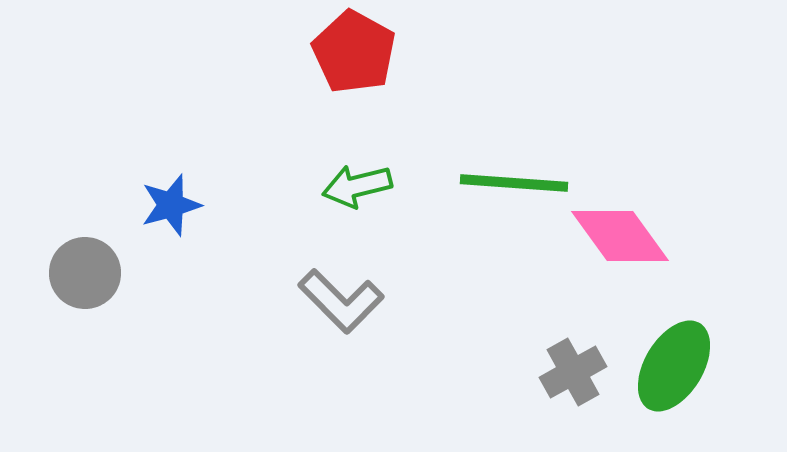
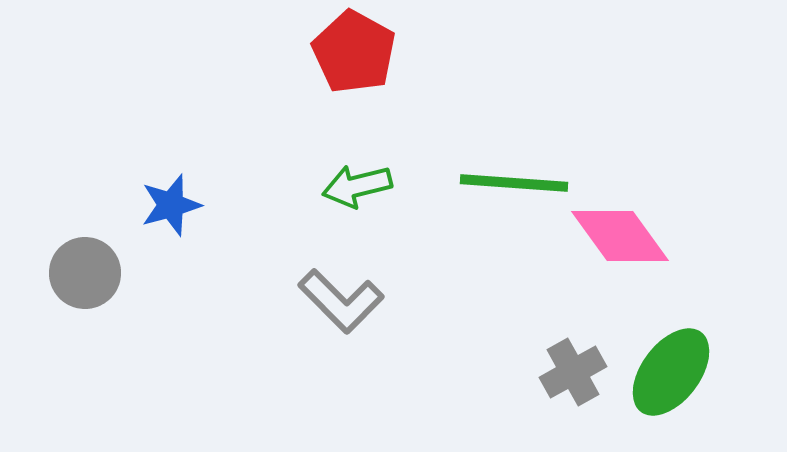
green ellipse: moved 3 px left, 6 px down; rotated 6 degrees clockwise
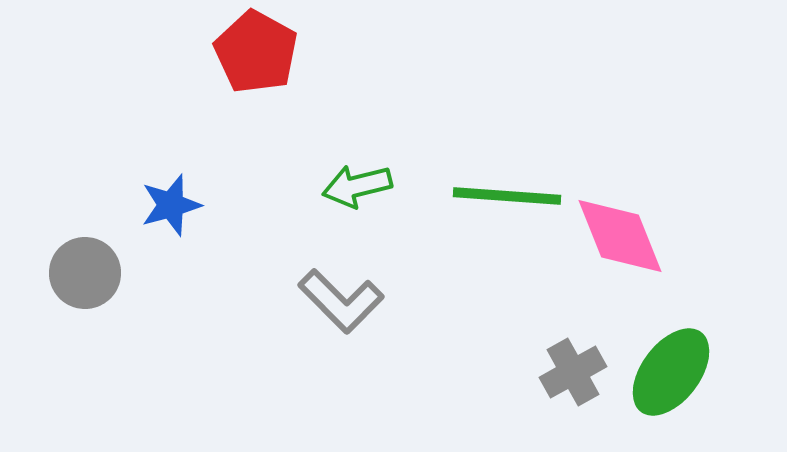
red pentagon: moved 98 px left
green line: moved 7 px left, 13 px down
pink diamond: rotated 14 degrees clockwise
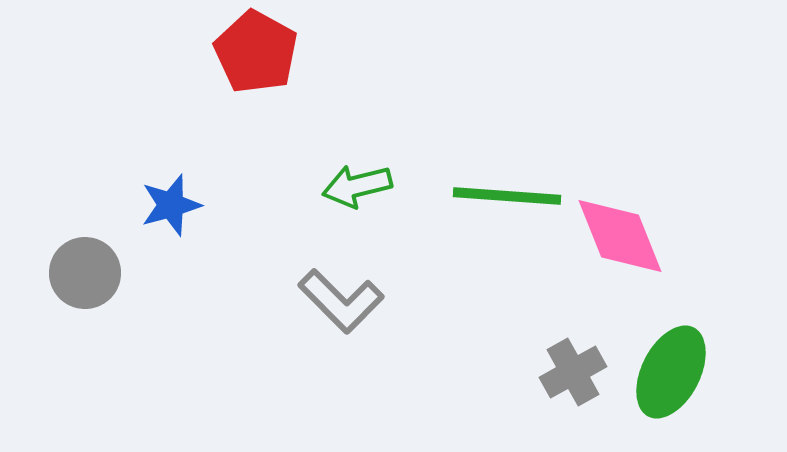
green ellipse: rotated 10 degrees counterclockwise
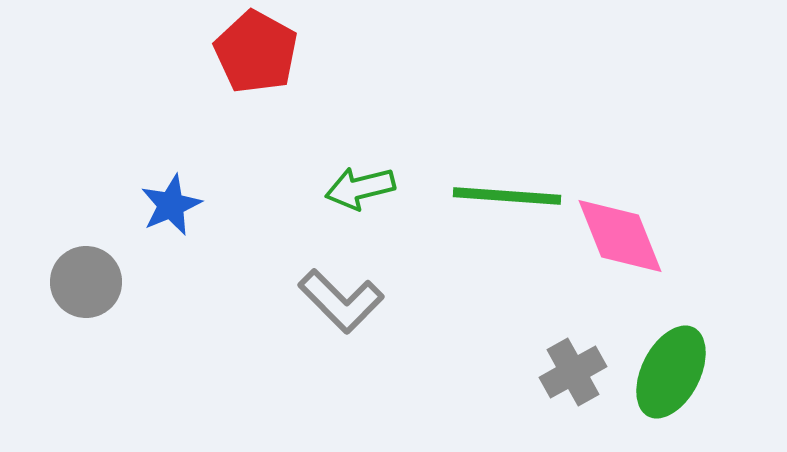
green arrow: moved 3 px right, 2 px down
blue star: rotated 8 degrees counterclockwise
gray circle: moved 1 px right, 9 px down
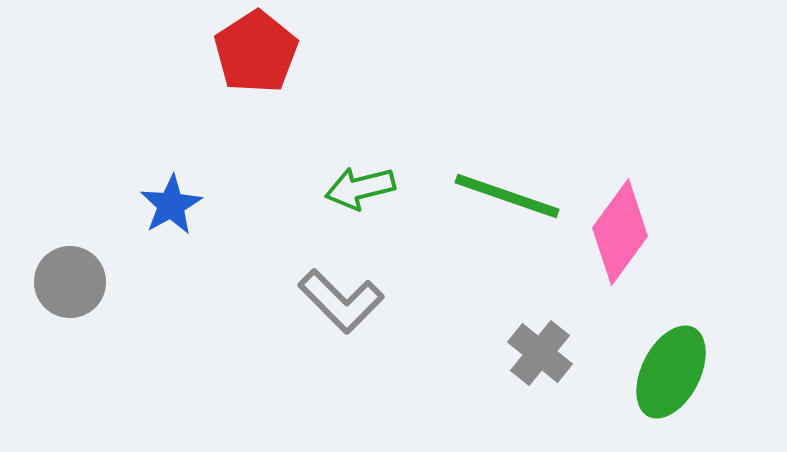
red pentagon: rotated 10 degrees clockwise
green line: rotated 15 degrees clockwise
blue star: rotated 6 degrees counterclockwise
pink diamond: moved 4 px up; rotated 58 degrees clockwise
gray circle: moved 16 px left
gray cross: moved 33 px left, 19 px up; rotated 22 degrees counterclockwise
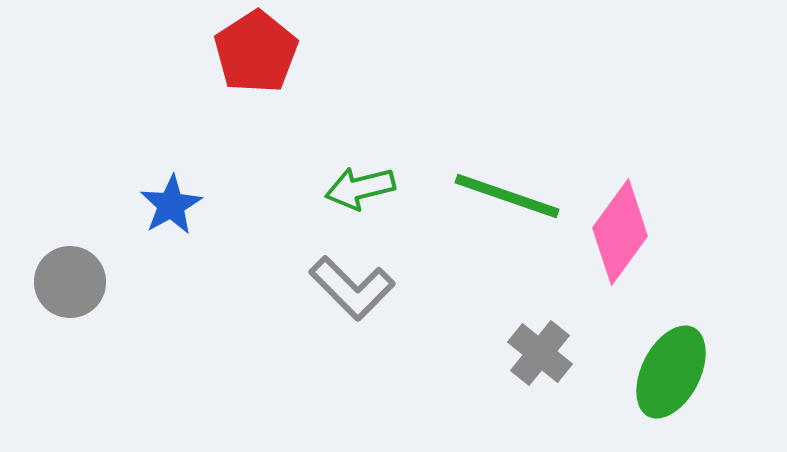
gray L-shape: moved 11 px right, 13 px up
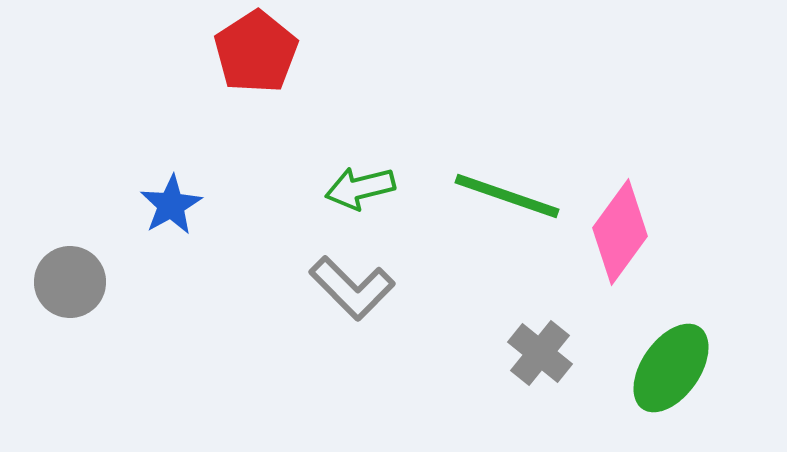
green ellipse: moved 4 px up; rotated 8 degrees clockwise
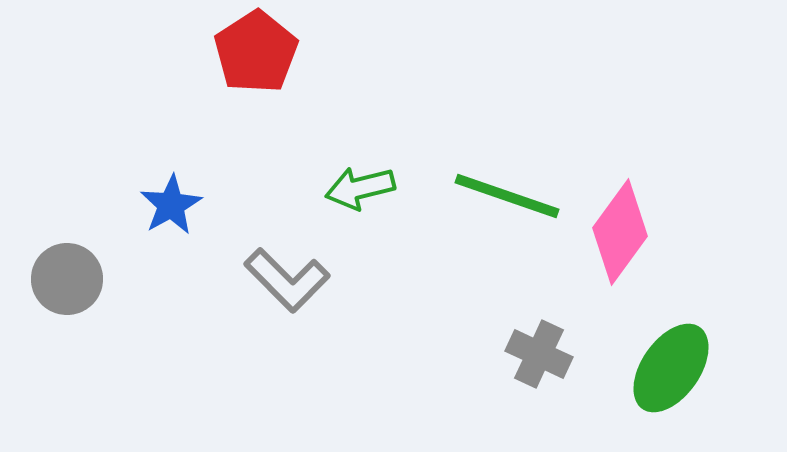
gray circle: moved 3 px left, 3 px up
gray L-shape: moved 65 px left, 8 px up
gray cross: moved 1 px left, 1 px down; rotated 14 degrees counterclockwise
